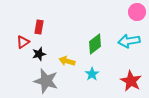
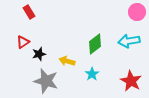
red rectangle: moved 10 px left, 15 px up; rotated 40 degrees counterclockwise
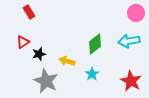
pink circle: moved 1 px left, 1 px down
gray star: rotated 10 degrees clockwise
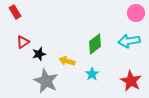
red rectangle: moved 14 px left
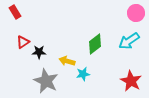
cyan arrow: rotated 25 degrees counterclockwise
black star: moved 2 px up; rotated 16 degrees clockwise
cyan star: moved 9 px left; rotated 24 degrees clockwise
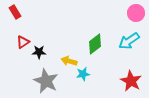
yellow arrow: moved 2 px right
